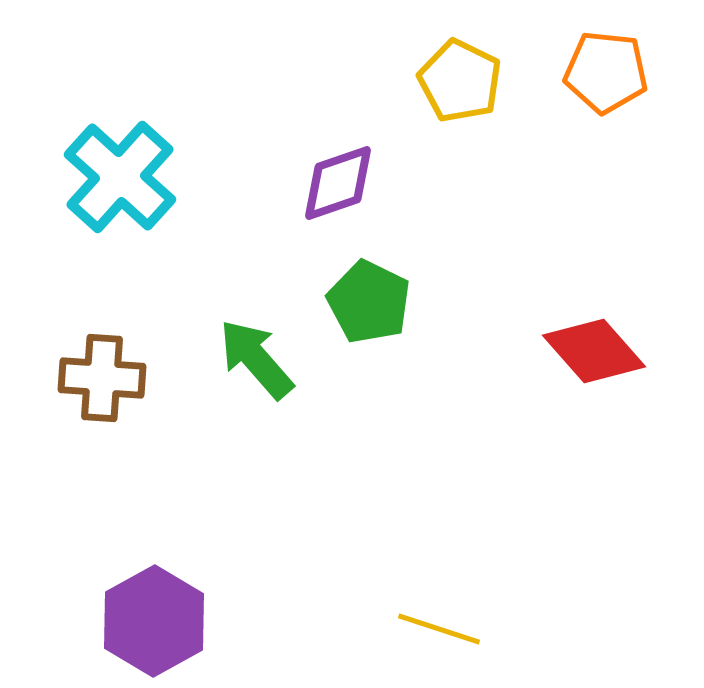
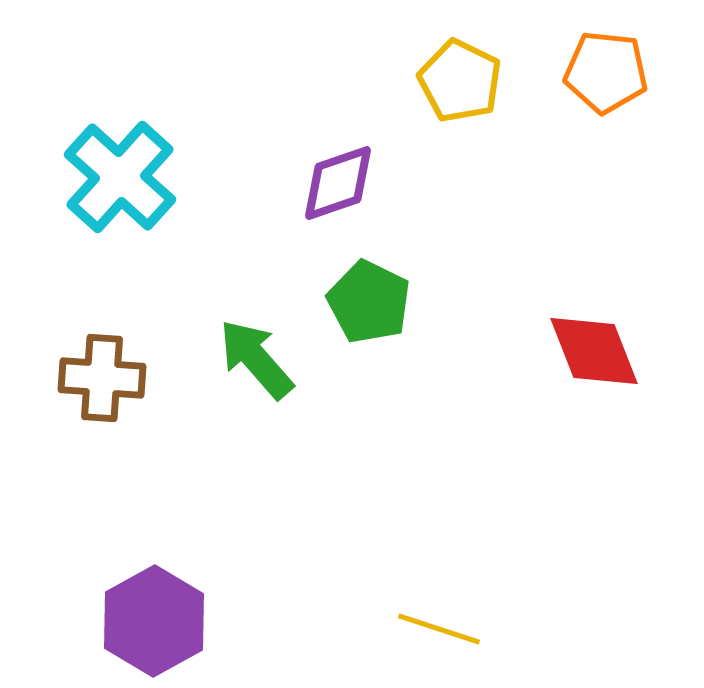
red diamond: rotated 20 degrees clockwise
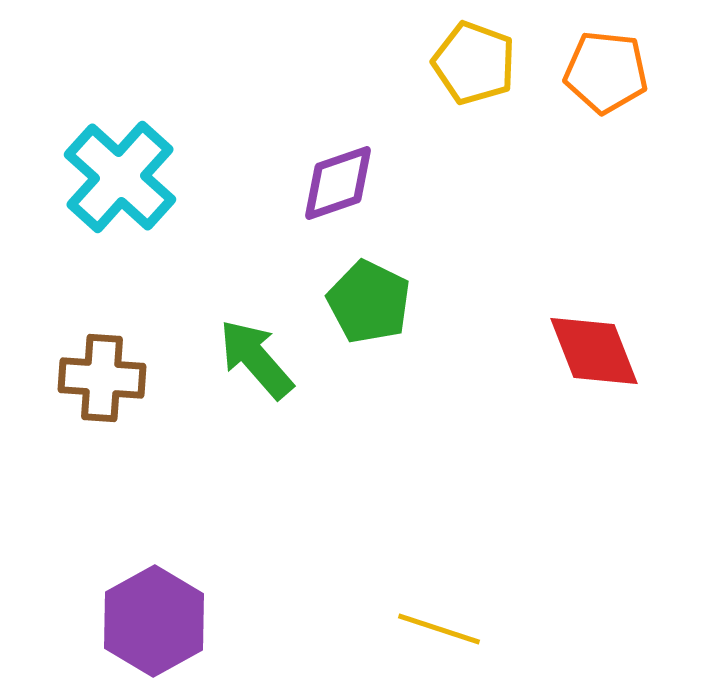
yellow pentagon: moved 14 px right, 18 px up; rotated 6 degrees counterclockwise
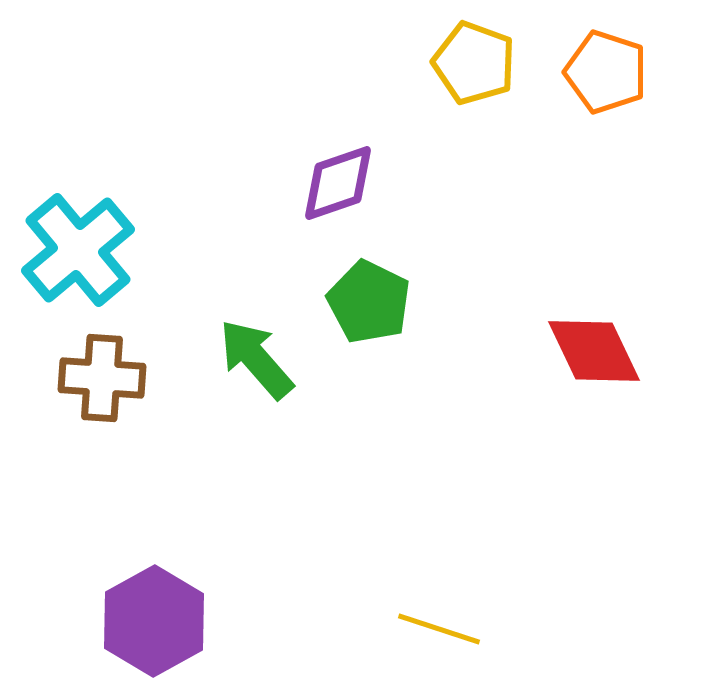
orange pentagon: rotated 12 degrees clockwise
cyan cross: moved 42 px left, 73 px down; rotated 8 degrees clockwise
red diamond: rotated 4 degrees counterclockwise
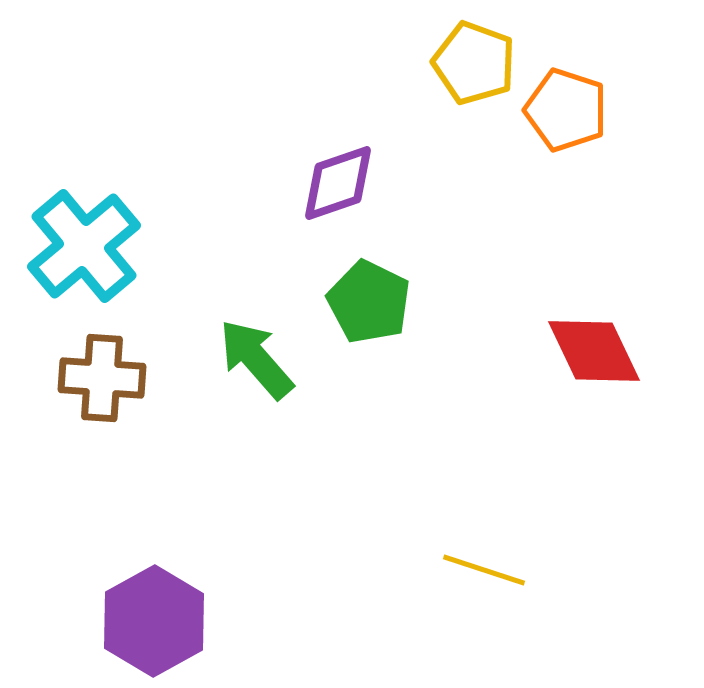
orange pentagon: moved 40 px left, 38 px down
cyan cross: moved 6 px right, 4 px up
yellow line: moved 45 px right, 59 px up
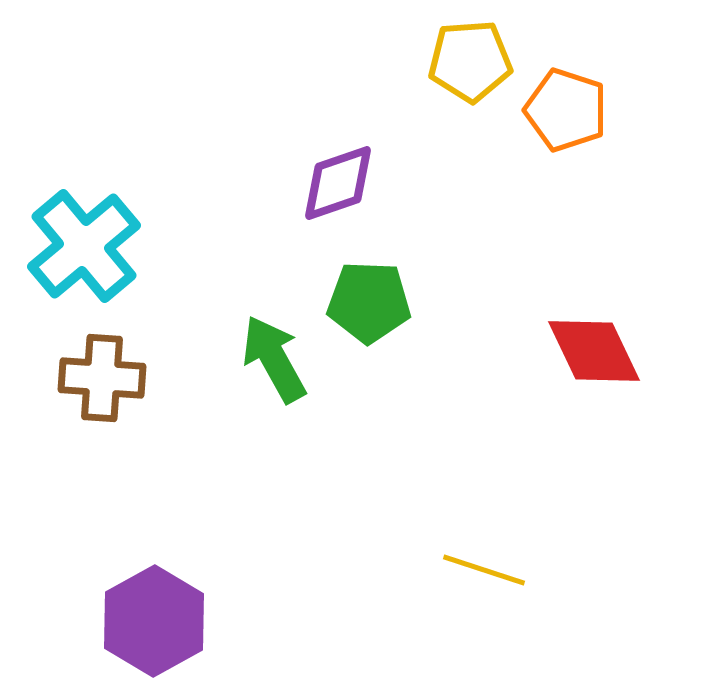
yellow pentagon: moved 4 px left, 2 px up; rotated 24 degrees counterclockwise
green pentagon: rotated 24 degrees counterclockwise
green arrow: moved 18 px right; rotated 12 degrees clockwise
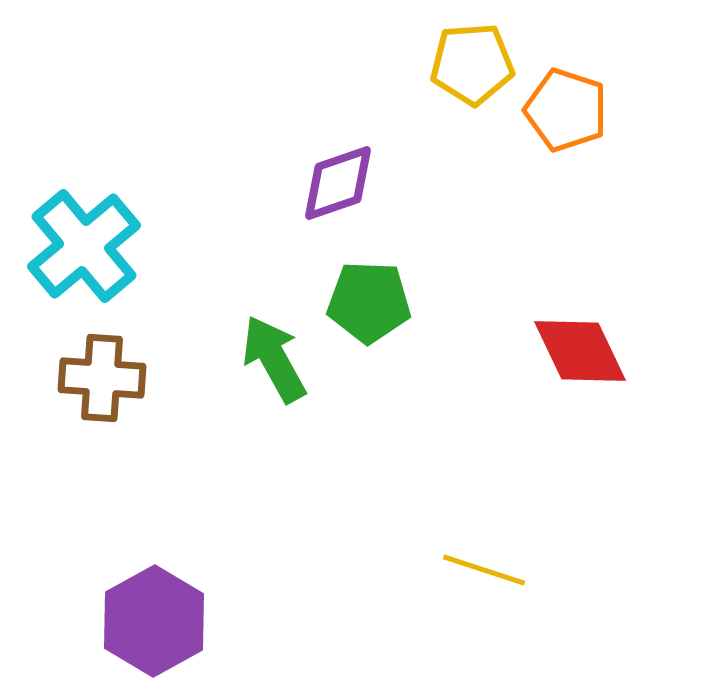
yellow pentagon: moved 2 px right, 3 px down
red diamond: moved 14 px left
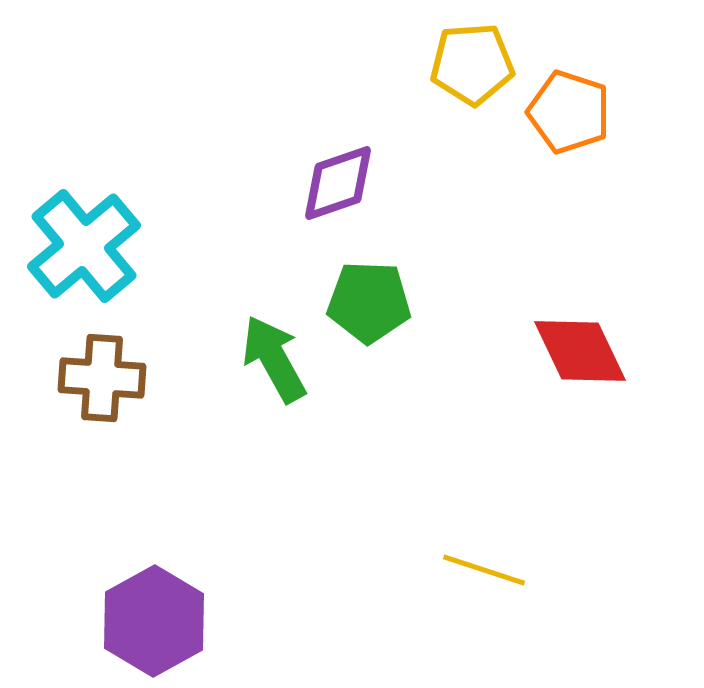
orange pentagon: moved 3 px right, 2 px down
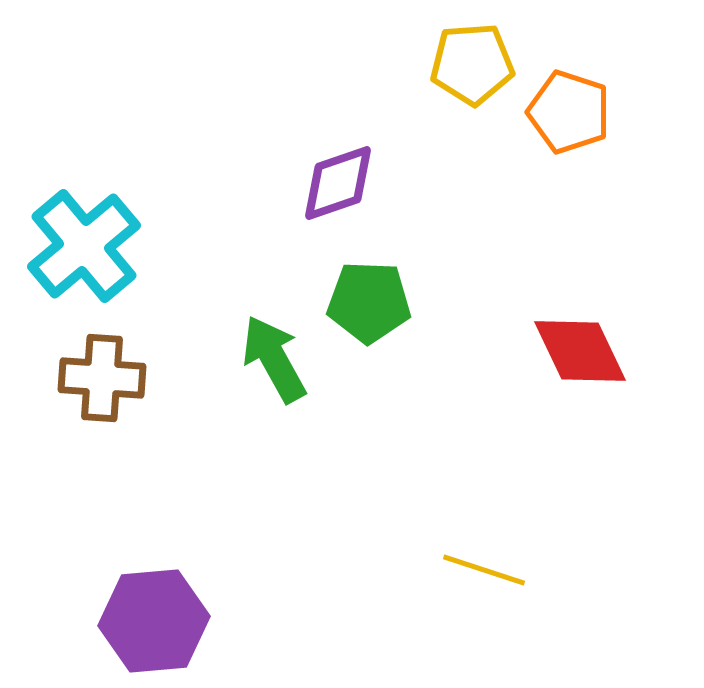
purple hexagon: rotated 24 degrees clockwise
